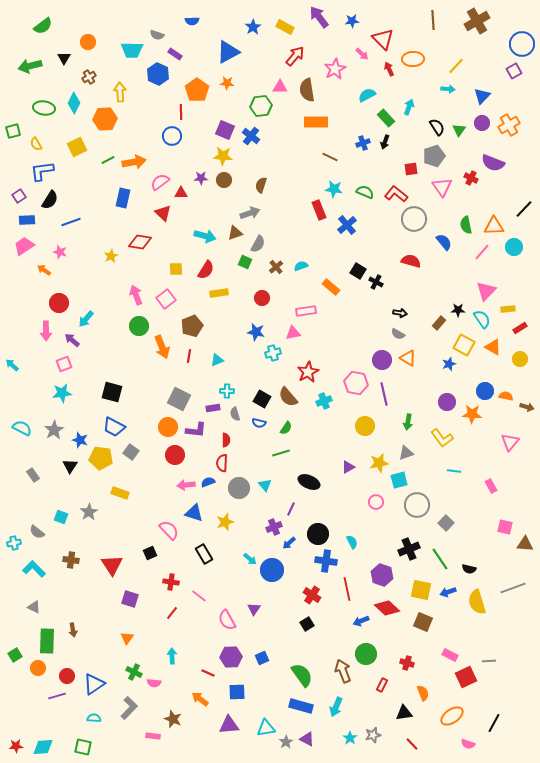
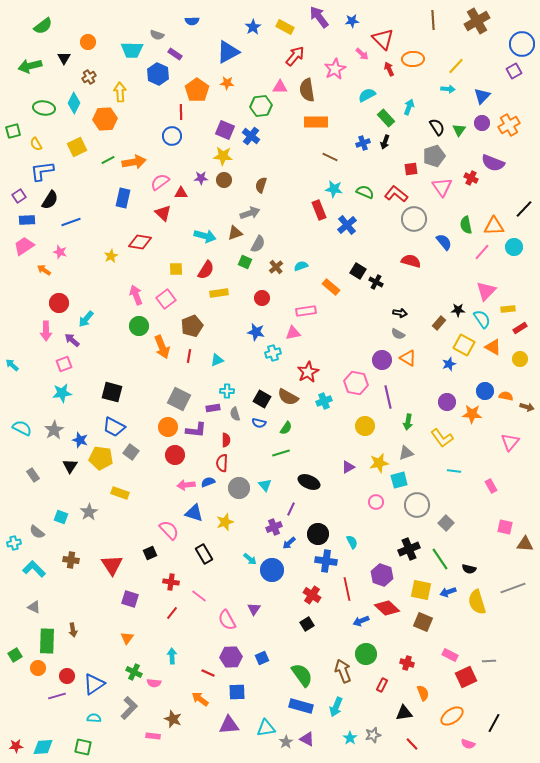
purple line at (384, 394): moved 4 px right, 3 px down
brown semicircle at (288, 397): rotated 20 degrees counterclockwise
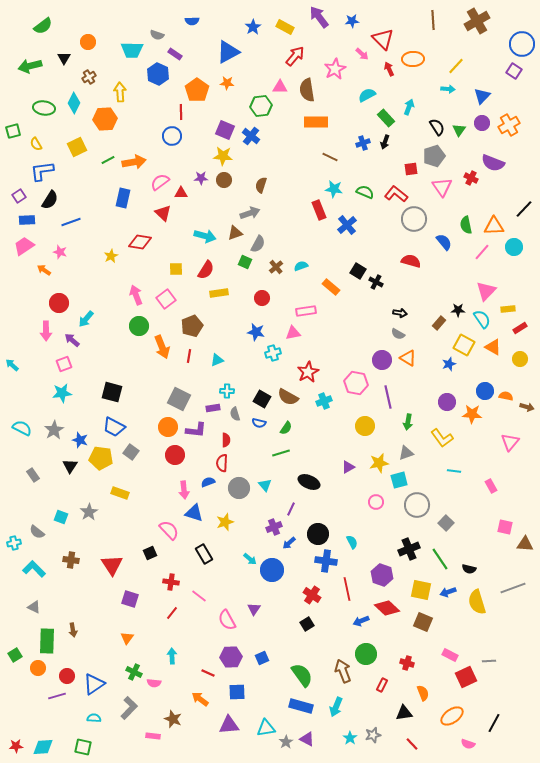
purple square at (514, 71): rotated 28 degrees counterclockwise
pink arrow at (186, 485): moved 2 px left, 5 px down; rotated 90 degrees counterclockwise
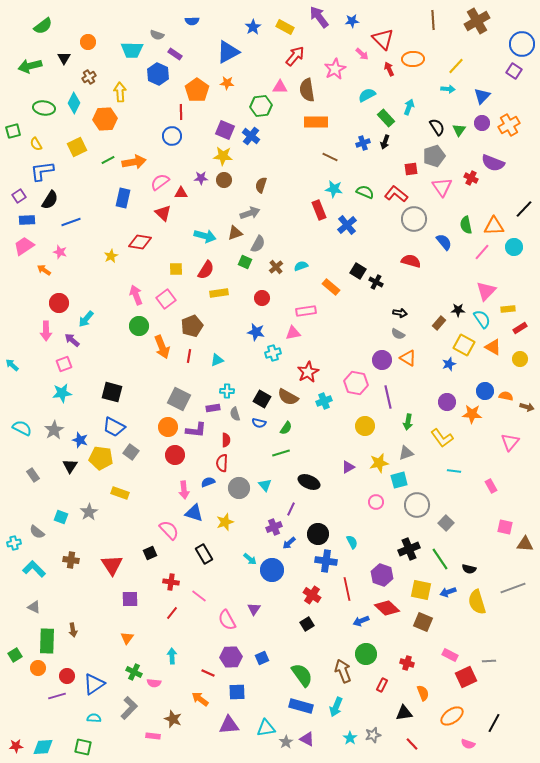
purple square at (130, 599): rotated 18 degrees counterclockwise
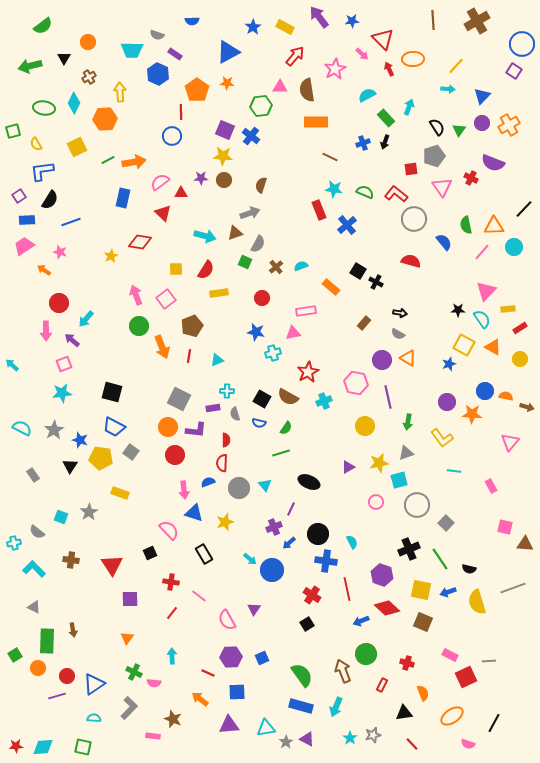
brown rectangle at (439, 323): moved 75 px left
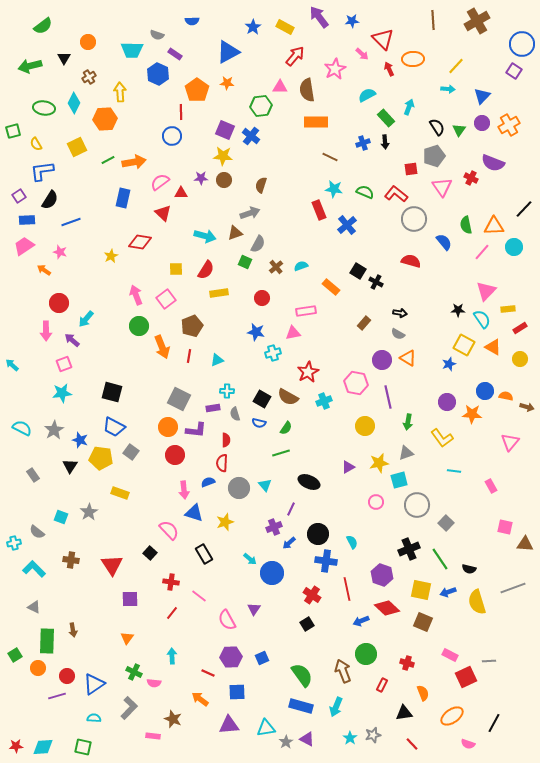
black arrow at (385, 142): rotated 24 degrees counterclockwise
black square at (150, 553): rotated 24 degrees counterclockwise
blue circle at (272, 570): moved 3 px down
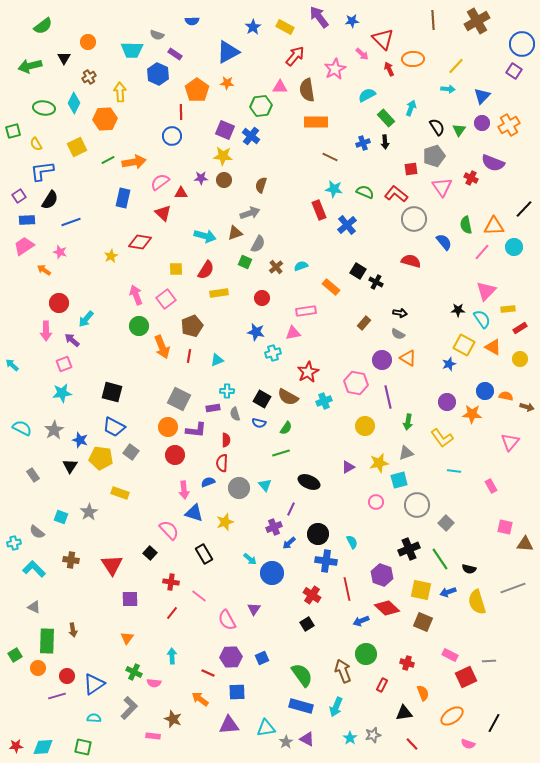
cyan arrow at (409, 107): moved 2 px right, 1 px down
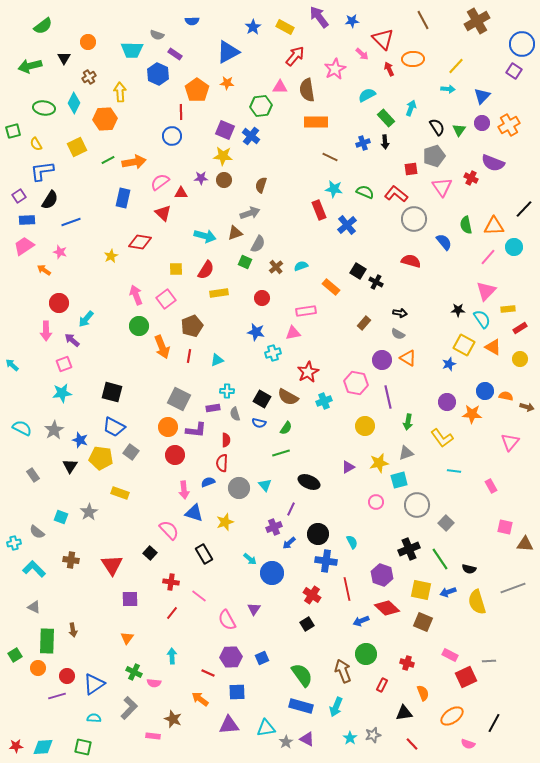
brown line at (433, 20): moved 10 px left; rotated 24 degrees counterclockwise
pink line at (482, 252): moved 6 px right, 5 px down
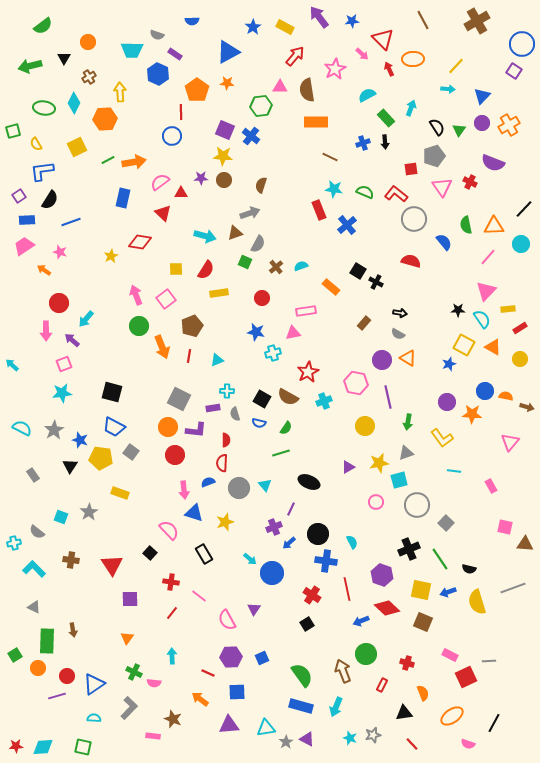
red cross at (471, 178): moved 1 px left, 4 px down
cyan circle at (514, 247): moved 7 px right, 3 px up
cyan star at (350, 738): rotated 16 degrees counterclockwise
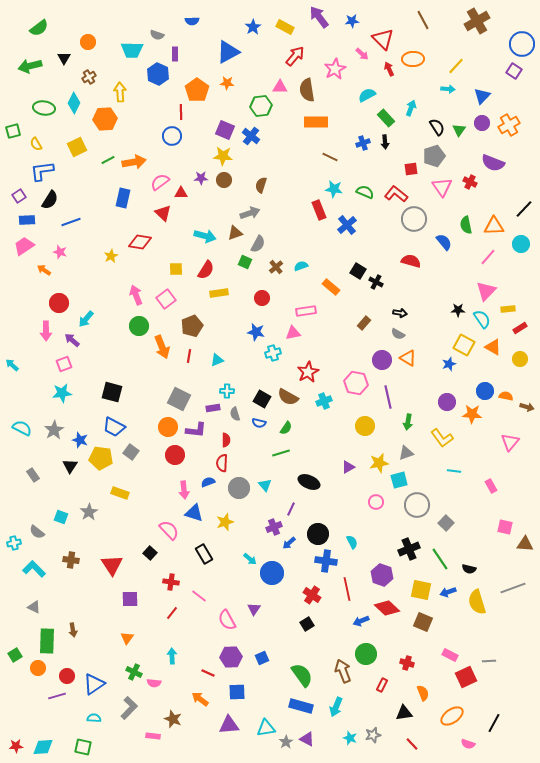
green semicircle at (43, 26): moved 4 px left, 2 px down
purple rectangle at (175, 54): rotated 56 degrees clockwise
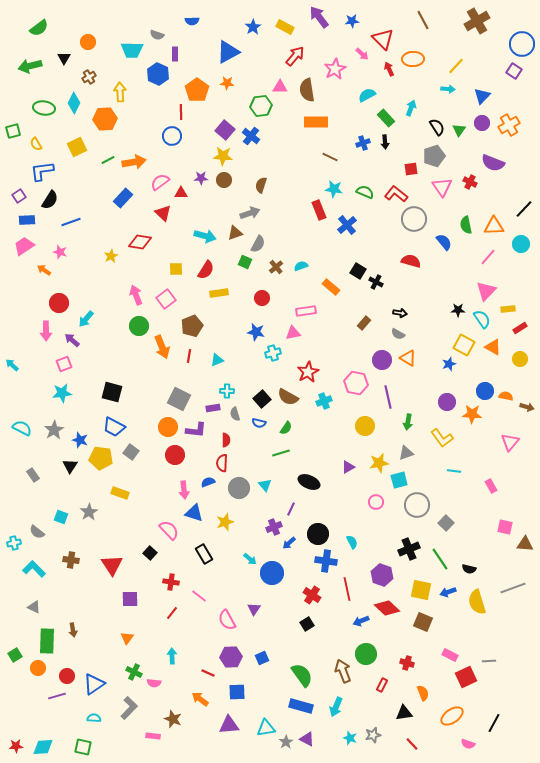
purple square at (225, 130): rotated 18 degrees clockwise
blue rectangle at (123, 198): rotated 30 degrees clockwise
black square at (262, 399): rotated 18 degrees clockwise
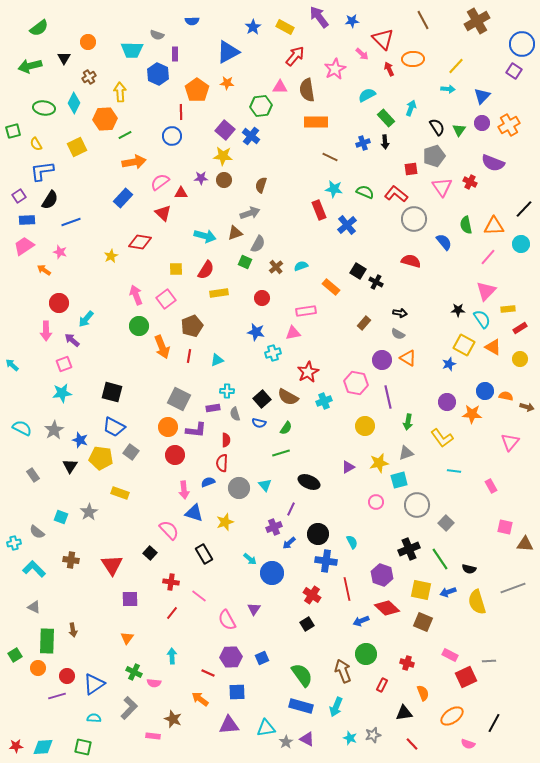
green line at (108, 160): moved 17 px right, 25 px up
